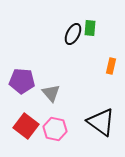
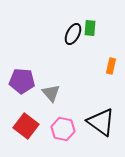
pink hexagon: moved 8 px right
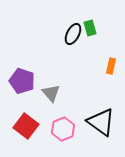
green rectangle: rotated 21 degrees counterclockwise
purple pentagon: rotated 15 degrees clockwise
pink hexagon: rotated 25 degrees clockwise
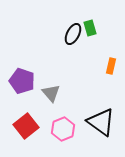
red square: rotated 15 degrees clockwise
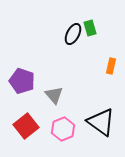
gray triangle: moved 3 px right, 2 px down
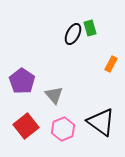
orange rectangle: moved 2 px up; rotated 14 degrees clockwise
purple pentagon: rotated 15 degrees clockwise
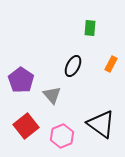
green rectangle: rotated 21 degrees clockwise
black ellipse: moved 32 px down
purple pentagon: moved 1 px left, 1 px up
gray triangle: moved 2 px left
black triangle: moved 2 px down
pink hexagon: moved 1 px left, 7 px down
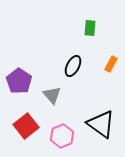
purple pentagon: moved 2 px left, 1 px down
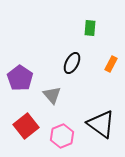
black ellipse: moved 1 px left, 3 px up
purple pentagon: moved 1 px right, 3 px up
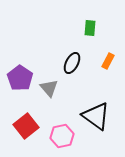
orange rectangle: moved 3 px left, 3 px up
gray triangle: moved 3 px left, 7 px up
black triangle: moved 5 px left, 8 px up
pink hexagon: rotated 10 degrees clockwise
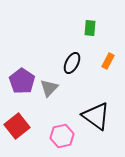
purple pentagon: moved 2 px right, 3 px down
gray triangle: rotated 24 degrees clockwise
red square: moved 9 px left
